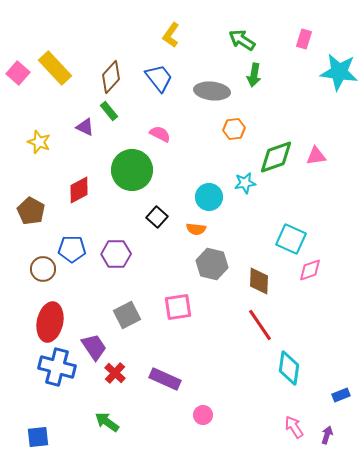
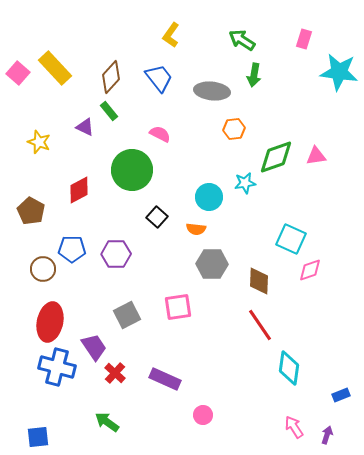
gray hexagon at (212, 264): rotated 12 degrees counterclockwise
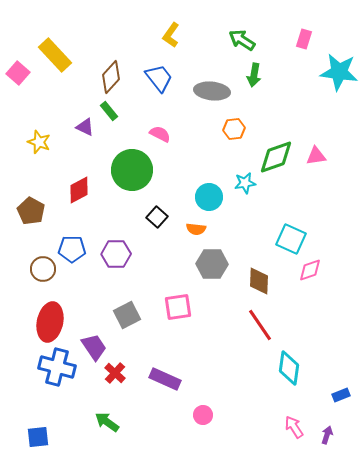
yellow rectangle at (55, 68): moved 13 px up
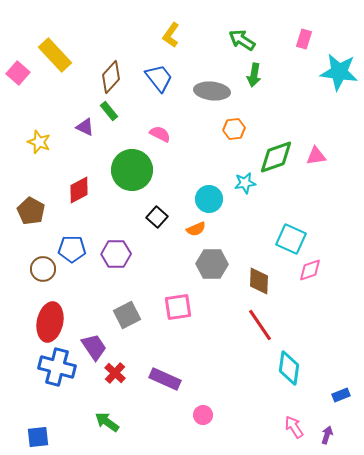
cyan circle at (209, 197): moved 2 px down
orange semicircle at (196, 229): rotated 30 degrees counterclockwise
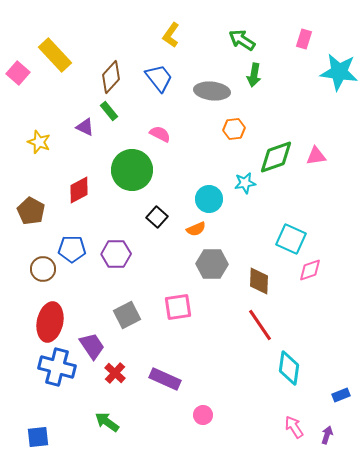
purple trapezoid at (94, 347): moved 2 px left, 1 px up
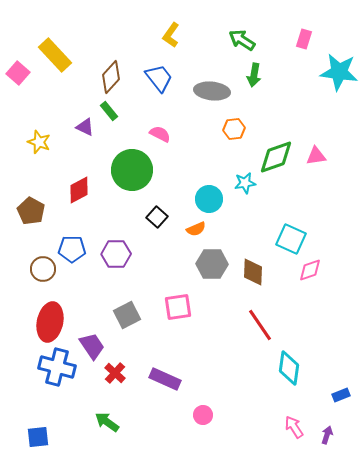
brown diamond at (259, 281): moved 6 px left, 9 px up
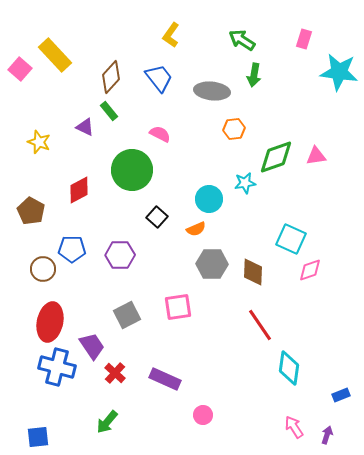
pink square at (18, 73): moved 2 px right, 4 px up
purple hexagon at (116, 254): moved 4 px right, 1 px down
green arrow at (107, 422): rotated 85 degrees counterclockwise
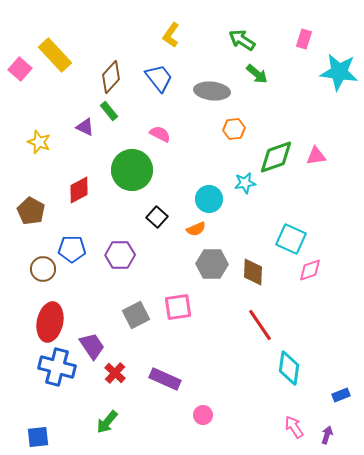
green arrow at (254, 75): moved 3 px right, 1 px up; rotated 60 degrees counterclockwise
gray square at (127, 315): moved 9 px right
